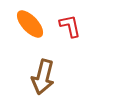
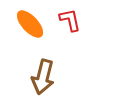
red L-shape: moved 6 px up
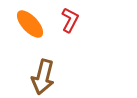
red L-shape: rotated 40 degrees clockwise
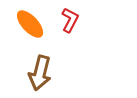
brown arrow: moved 3 px left, 4 px up
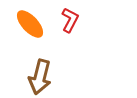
brown arrow: moved 4 px down
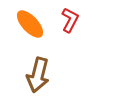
brown arrow: moved 2 px left, 2 px up
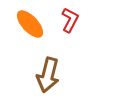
brown arrow: moved 10 px right
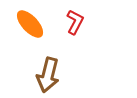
red L-shape: moved 5 px right, 2 px down
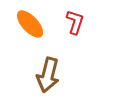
red L-shape: rotated 10 degrees counterclockwise
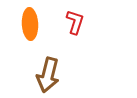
orange ellipse: rotated 40 degrees clockwise
